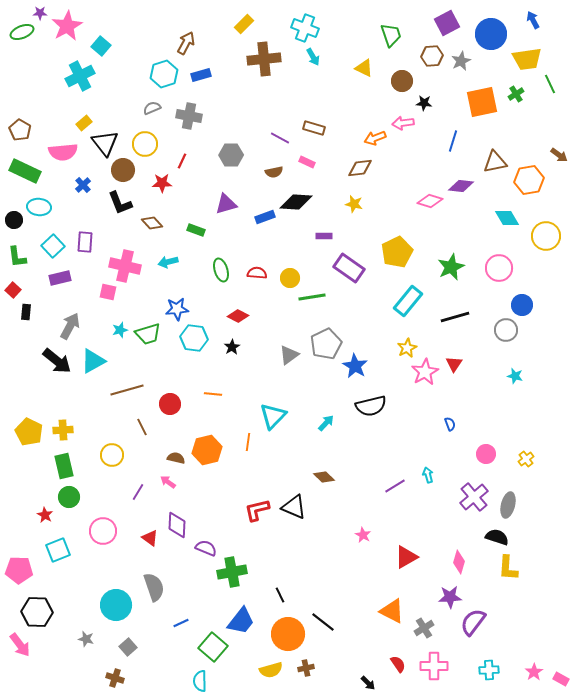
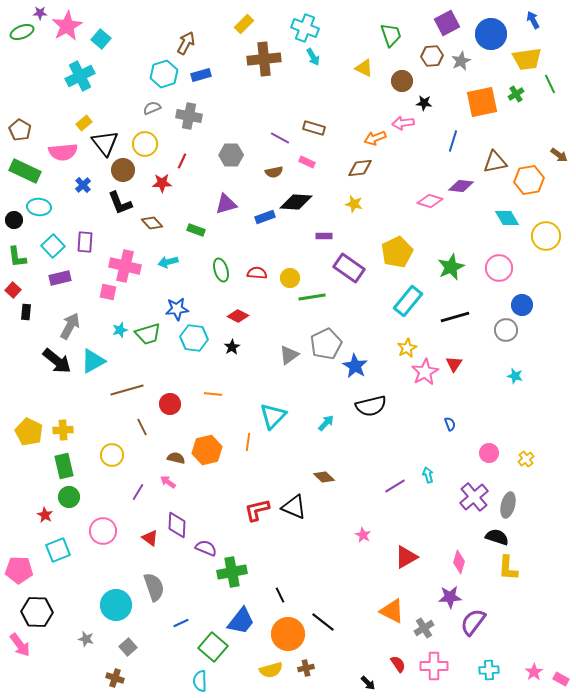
cyan square at (101, 46): moved 7 px up
pink circle at (486, 454): moved 3 px right, 1 px up
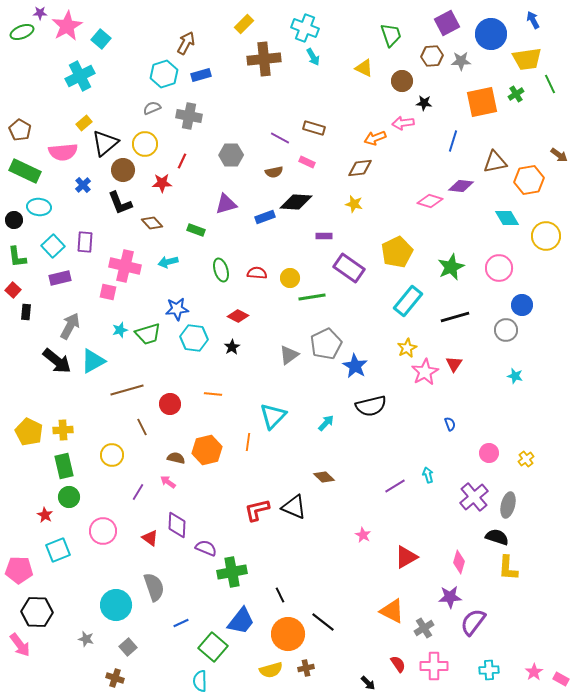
gray star at (461, 61): rotated 24 degrees clockwise
black triangle at (105, 143): rotated 28 degrees clockwise
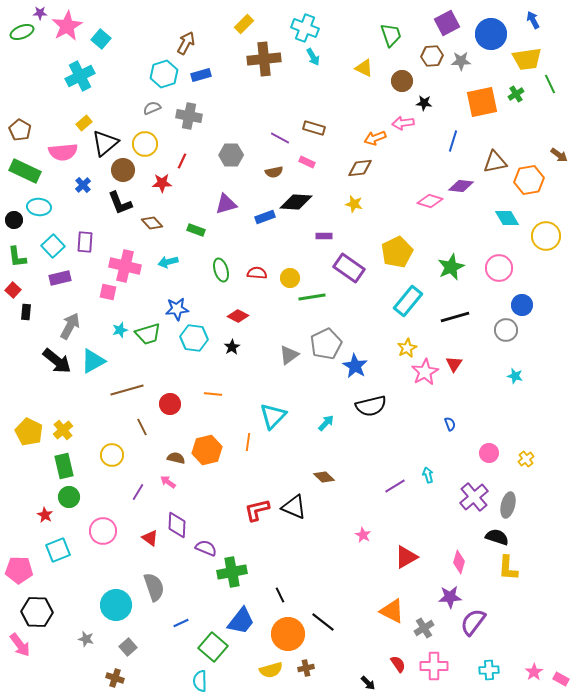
yellow cross at (63, 430): rotated 36 degrees counterclockwise
